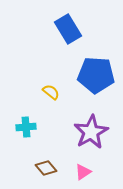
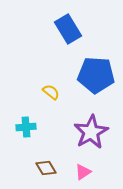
brown diamond: rotated 10 degrees clockwise
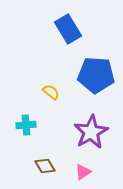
cyan cross: moved 2 px up
brown diamond: moved 1 px left, 2 px up
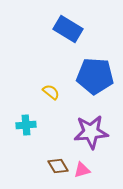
blue rectangle: rotated 28 degrees counterclockwise
blue pentagon: moved 1 px left, 1 px down
purple star: rotated 24 degrees clockwise
brown diamond: moved 13 px right
pink triangle: moved 1 px left, 2 px up; rotated 18 degrees clockwise
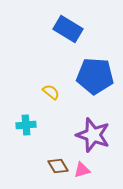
purple star: moved 2 px right, 3 px down; rotated 24 degrees clockwise
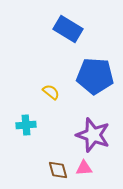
brown diamond: moved 4 px down; rotated 15 degrees clockwise
pink triangle: moved 2 px right, 2 px up; rotated 12 degrees clockwise
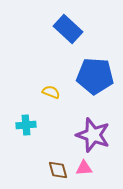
blue rectangle: rotated 12 degrees clockwise
yellow semicircle: rotated 18 degrees counterclockwise
